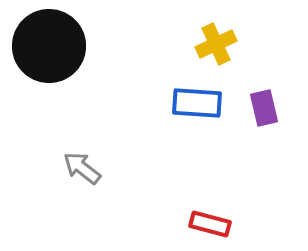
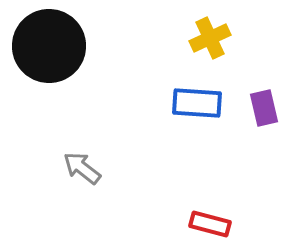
yellow cross: moved 6 px left, 6 px up
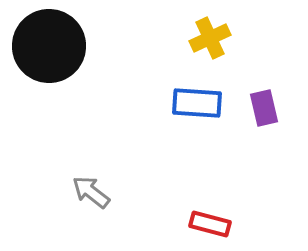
gray arrow: moved 9 px right, 24 px down
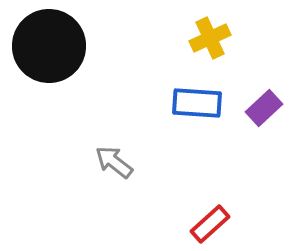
purple rectangle: rotated 60 degrees clockwise
gray arrow: moved 23 px right, 30 px up
red rectangle: rotated 57 degrees counterclockwise
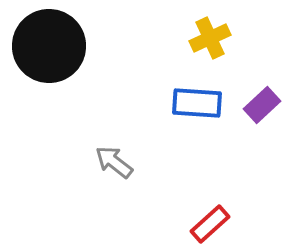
purple rectangle: moved 2 px left, 3 px up
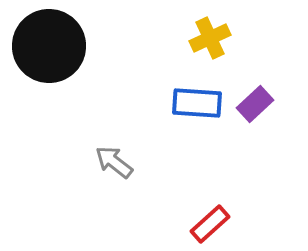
purple rectangle: moved 7 px left, 1 px up
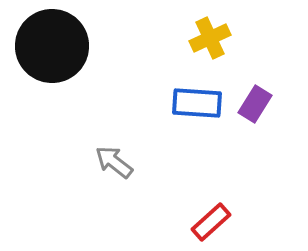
black circle: moved 3 px right
purple rectangle: rotated 15 degrees counterclockwise
red rectangle: moved 1 px right, 2 px up
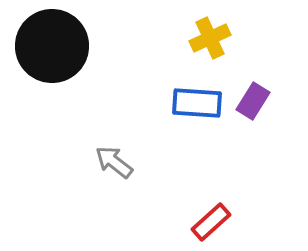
purple rectangle: moved 2 px left, 3 px up
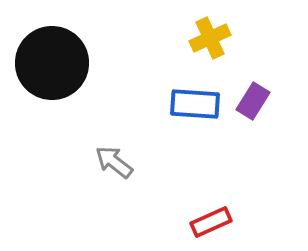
black circle: moved 17 px down
blue rectangle: moved 2 px left, 1 px down
red rectangle: rotated 18 degrees clockwise
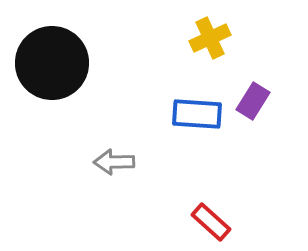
blue rectangle: moved 2 px right, 10 px down
gray arrow: rotated 39 degrees counterclockwise
red rectangle: rotated 66 degrees clockwise
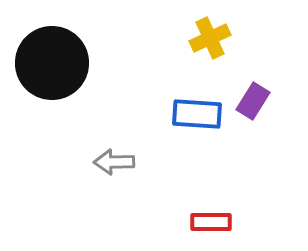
red rectangle: rotated 42 degrees counterclockwise
